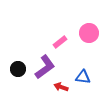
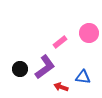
black circle: moved 2 px right
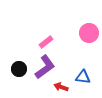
pink rectangle: moved 14 px left
black circle: moved 1 px left
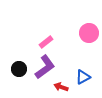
blue triangle: rotated 35 degrees counterclockwise
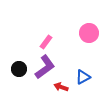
pink rectangle: rotated 16 degrees counterclockwise
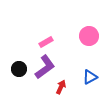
pink circle: moved 3 px down
pink rectangle: rotated 24 degrees clockwise
blue triangle: moved 7 px right
red arrow: rotated 96 degrees clockwise
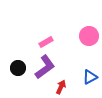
black circle: moved 1 px left, 1 px up
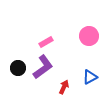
purple L-shape: moved 2 px left
red arrow: moved 3 px right
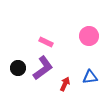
pink rectangle: rotated 56 degrees clockwise
purple L-shape: moved 1 px down
blue triangle: rotated 21 degrees clockwise
red arrow: moved 1 px right, 3 px up
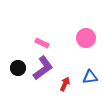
pink circle: moved 3 px left, 2 px down
pink rectangle: moved 4 px left, 1 px down
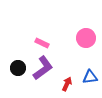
red arrow: moved 2 px right
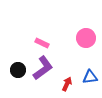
black circle: moved 2 px down
